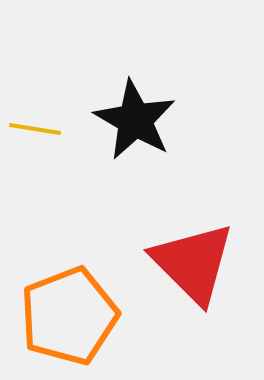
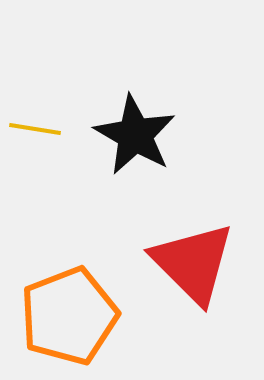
black star: moved 15 px down
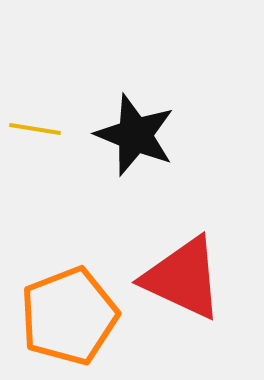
black star: rotated 8 degrees counterclockwise
red triangle: moved 10 px left, 15 px down; rotated 20 degrees counterclockwise
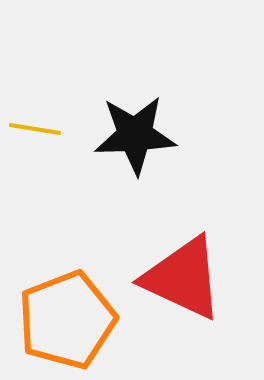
black star: rotated 24 degrees counterclockwise
orange pentagon: moved 2 px left, 4 px down
